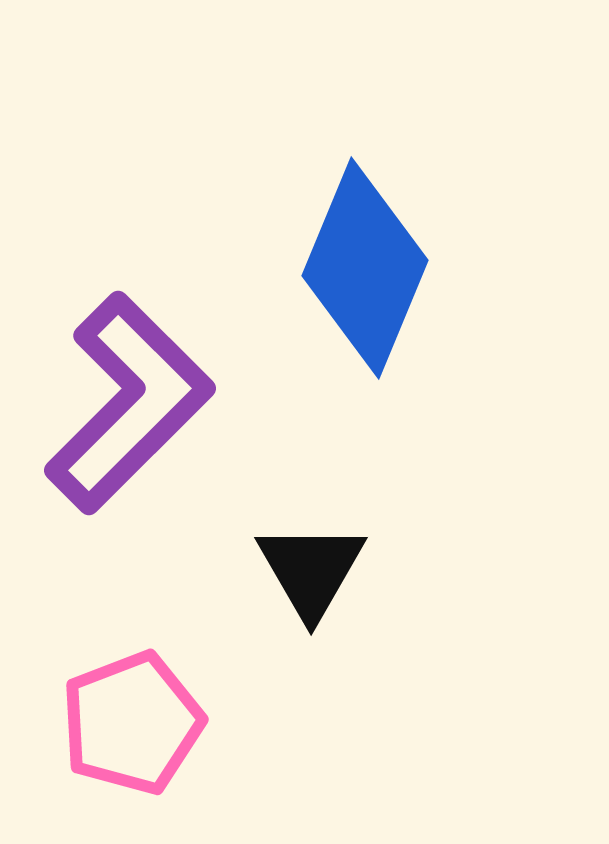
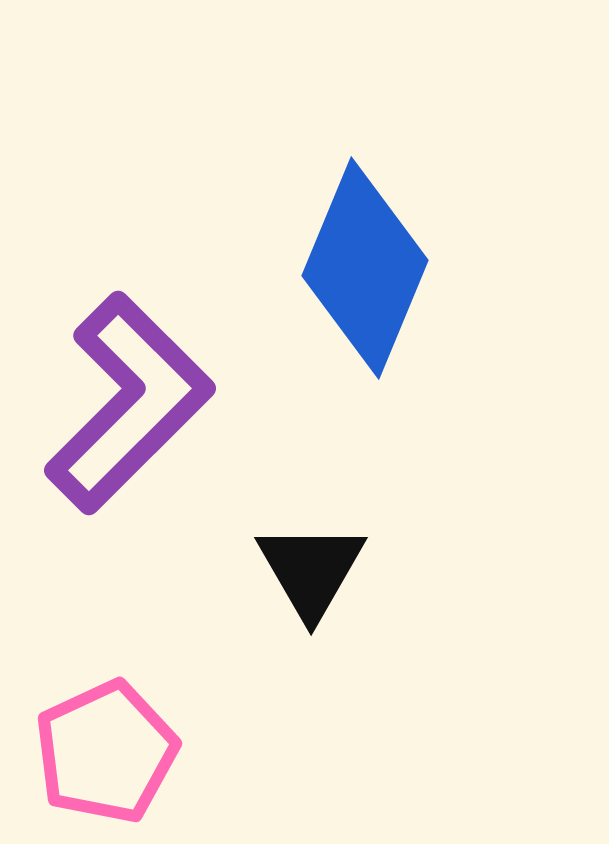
pink pentagon: moved 26 px left, 29 px down; rotated 4 degrees counterclockwise
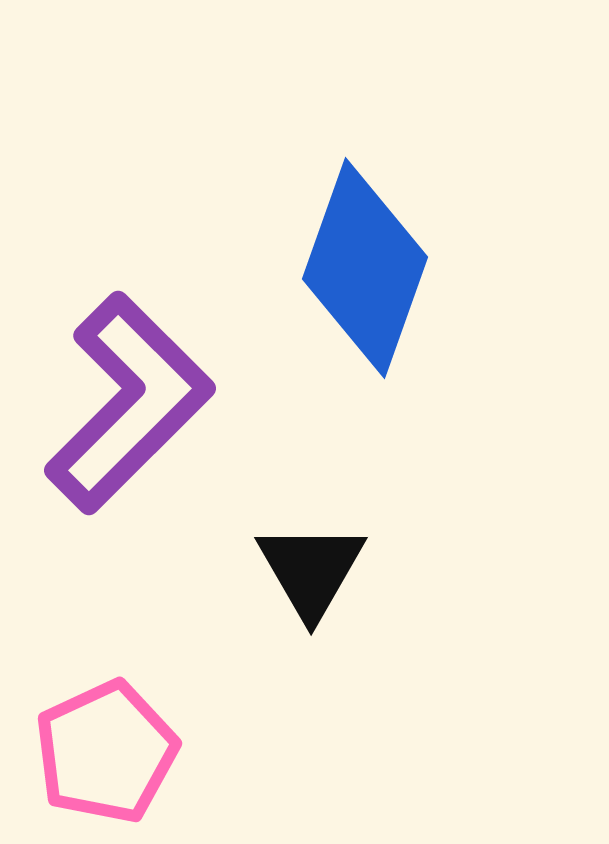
blue diamond: rotated 3 degrees counterclockwise
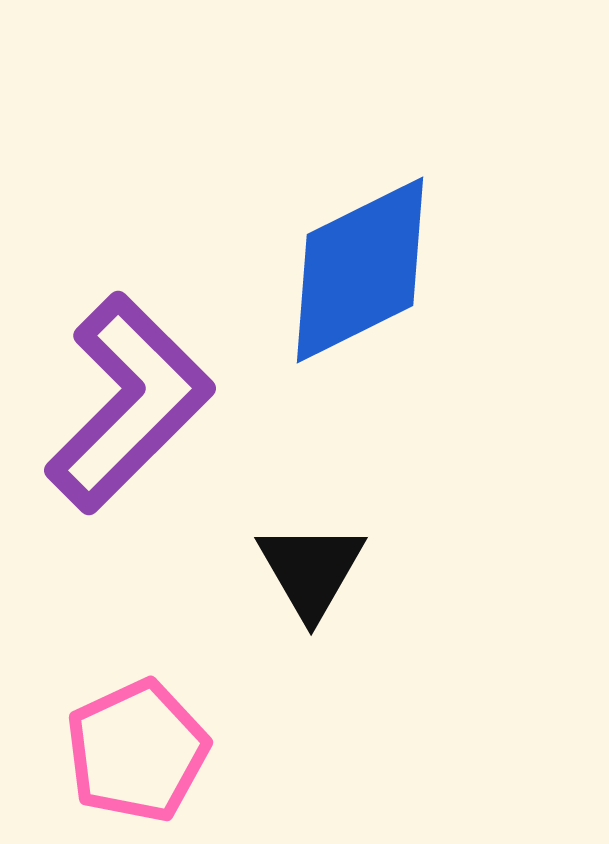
blue diamond: moved 5 px left, 2 px down; rotated 44 degrees clockwise
pink pentagon: moved 31 px right, 1 px up
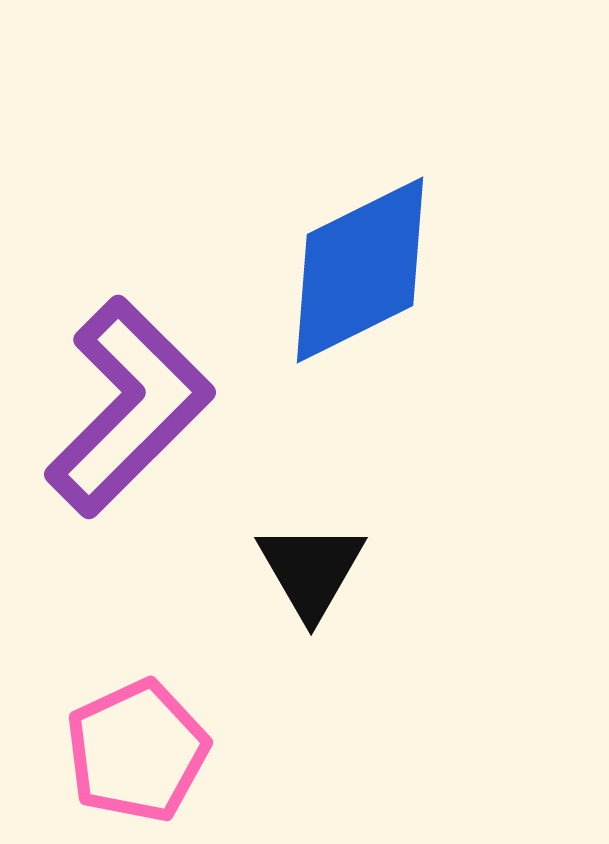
purple L-shape: moved 4 px down
